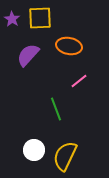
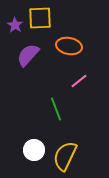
purple star: moved 3 px right, 6 px down
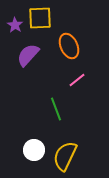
orange ellipse: rotated 55 degrees clockwise
pink line: moved 2 px left, 1 px up
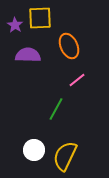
purple semicircle: rotated 50 degrees clockwise
green line: rotated 50 degrees clockwise
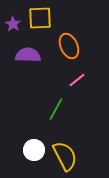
purple star: moved 2 px left, 1 px up
yellow semicircle: rotated 128 degrees clockwise
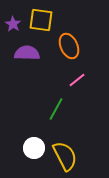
yellow square: moved 1 px right, 2 px down; rotated 10 degrees clockwise
purple semicircle: moved 1 px left, 2 px up
white circle: moved 2 px up
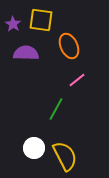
purple semicircle: moved 1 px left
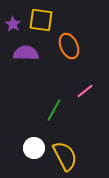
pink line: moved 8 px right, 11 px down
green line: moved 2 px left, 1 px down
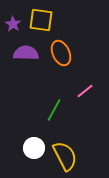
orange ellipse: moved 8 px left, 7 px down
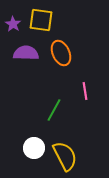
pink line: rotated 60 degrees counterclockwise
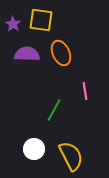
purple semicircle: moved 1 px right, 1 px down
white circle: moved 1 px down
yellow semicircle: moved 6 px right
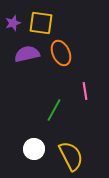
yellow square: moved 3 px down
purple star: moved 1 px up; rotated 21 degrees clockwise
purple semicircle: rotated 15 degrees counterclockwise
